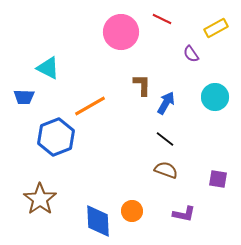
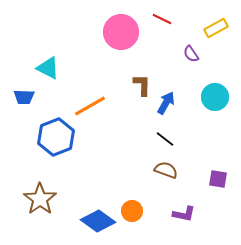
blue diamond: rotated 52 degrees counterclockwise
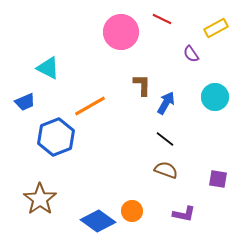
blue trapezoid: moved 1 px right, 5 px down; rotated 25 degrees counterclockwise
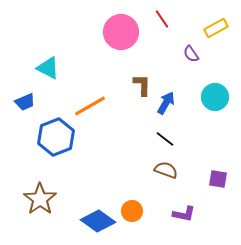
red line: rotated 30 degrees clockwise
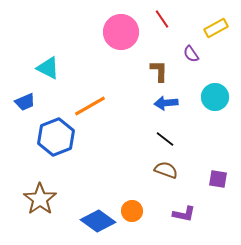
brown L-shape: moved 17 px right, 14 px up
blue arrow: rotated 125 degrees counterclockwise
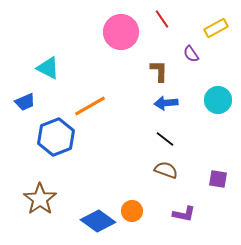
cyan circle: moved 3 px right, 3 px down
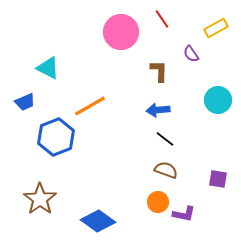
blue arrow: moved 8 px left, 7 px down
orange circle: moved 26 px right, 9 px up
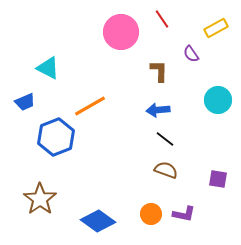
orange circle: moved 7 px left, 12 px down
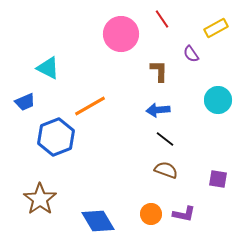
pink circle: moved 2 px down
blue diamond: rotated 24 degrees clockwise
